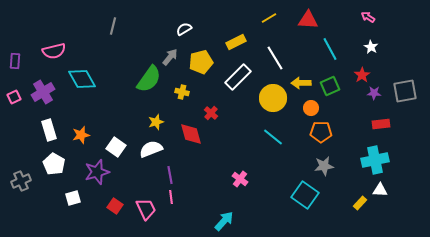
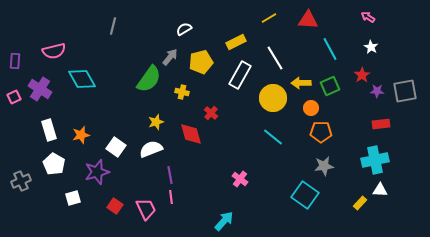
white rectangle at (238, 77): moved 2 px right, 2 px up; rotated 16 degrees counterclockwise
purple cross at (43, 92): moved 3 px left, 3 px up; rotated 25 degrees counterclockwise
purple star at (374, 93): moved 3 px right, 2 px up
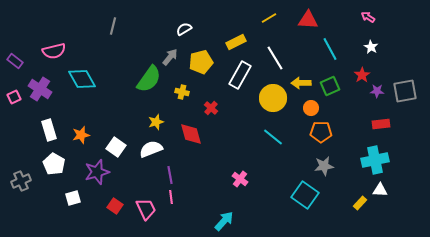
purple rectangle at (15, 61): rotated 56 degrees counterclockwise
red cross at (211, 113): moved 5 px up
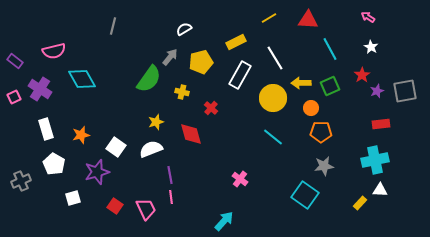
purple star at (377, 91): rotated 24 degrees counterclockwise
white rectangle at (49, 130): moved 3 px left, 1 px up
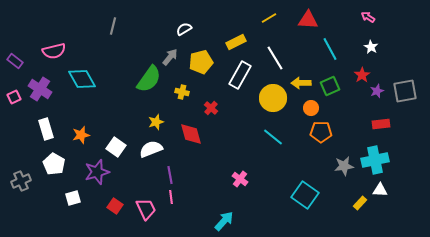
gray star at (324, 166): moved 20 px right
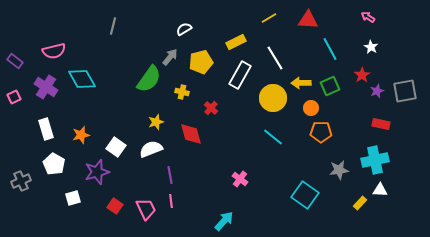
purple cross at (40, 89): moved 6 px right, 2 px up
red rectangle at (381, 124): rotated 18 degrees clockwise
gray star at (344, 166): moved 5 px left, 4 px down
pink line at (171, 197): moved 4 px down
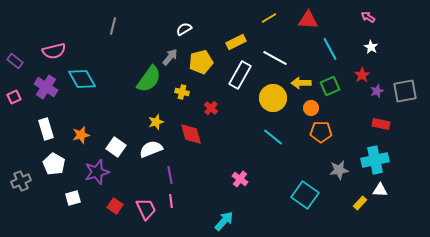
white line at (275, 58): rotated 30 degrees counterclockwise
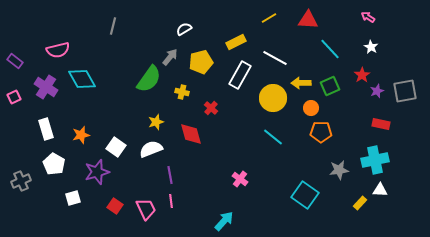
cyan line at (330, 49): rotated 15 degrees counterclockwise
pink semicircle at (54, 51): moved 4 px right, 1 px up
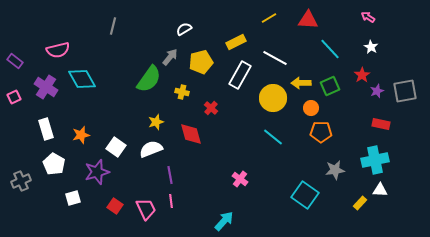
gray star at (339, 170): moved 4 px left
